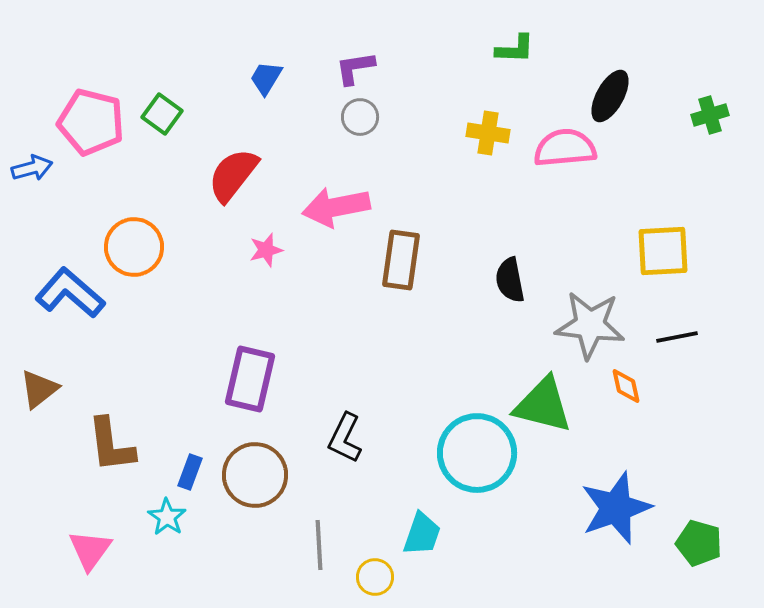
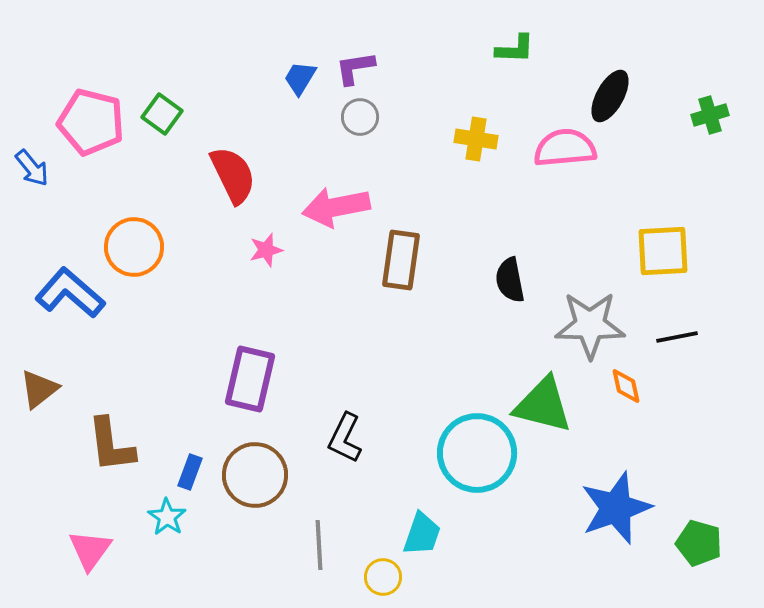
blue trapezoid: moved 34 px right
yellow cross: moved 12 px left, 6 px down
blue arrow: rotated 66 degrees clockwise
red semicircle: rotated 116 degrees clockwise
gray star: rotated 6 degrees counterclockwise
yellow circle: moved 8 px right
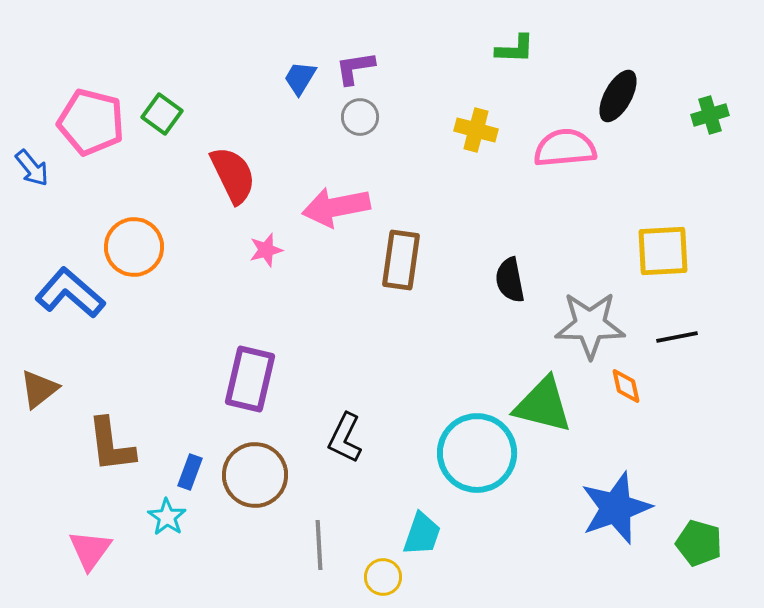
black ellipse: moved 8 px right
yellow cross: moved 9 px up; rotated 6 degrees clockwise
